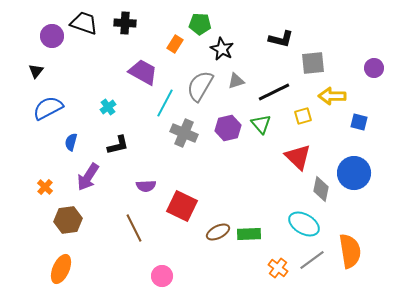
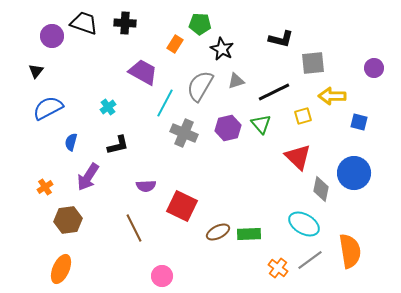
orange cross at (45, 187): rotated 14 degrees clockwise
gray line at (312, 260): moved 2 px left
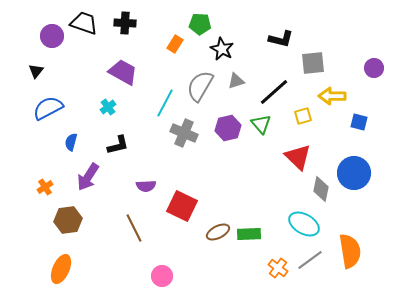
purple trapezoid at (143, 72): moved 20 px left
black line at (274, 92): rotated 16 degrees counterclockwise
